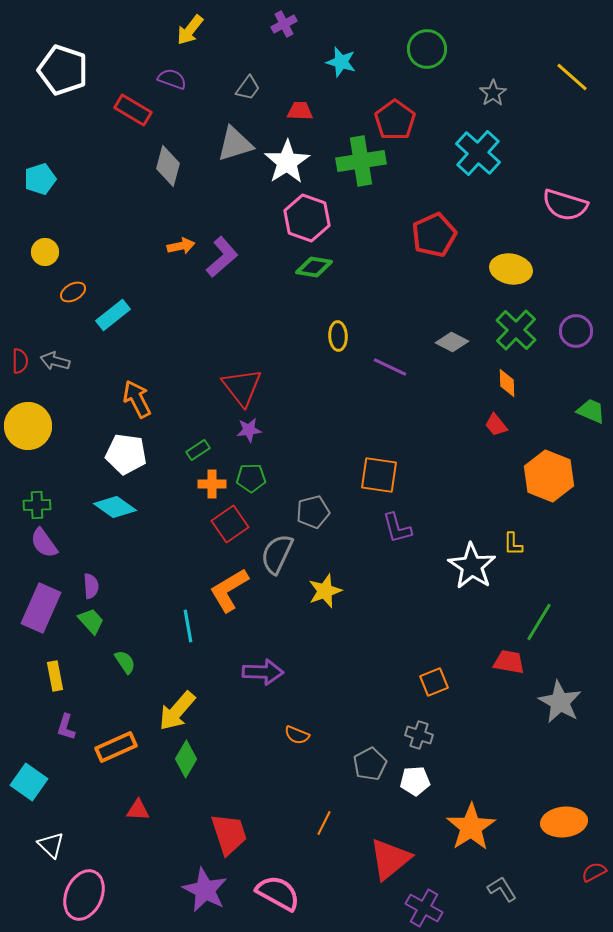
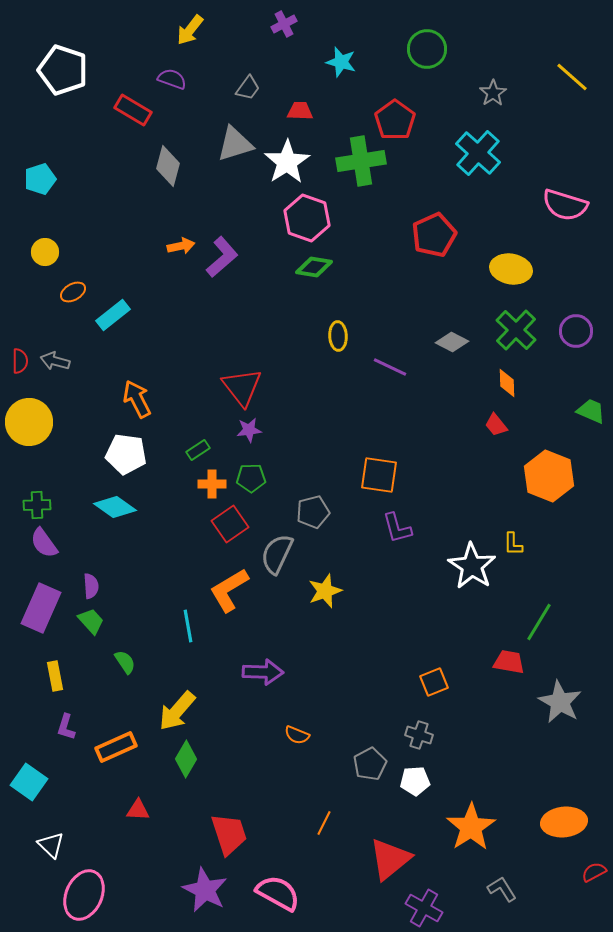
yellow circle at (28, 426): moved 1 px right, 4 px up
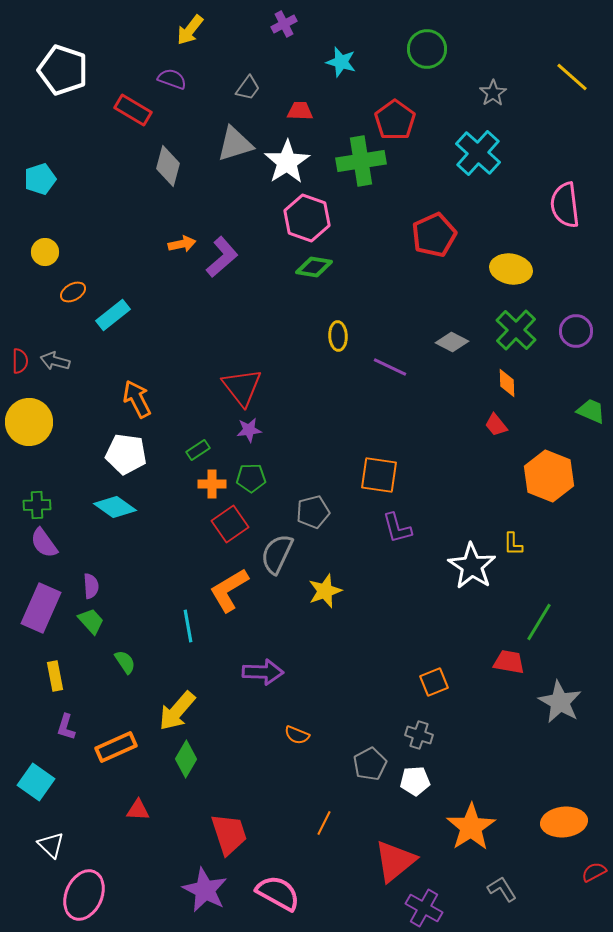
pink semicircle at (565, 205): rotated 66 degrees clockwise
orange arrow at (181, 246): moved 1 px right, 2 px up
cyan square at (29, 782): moved 7 px right
red triangle at (390, 859): moved 5 px right, 2 px down
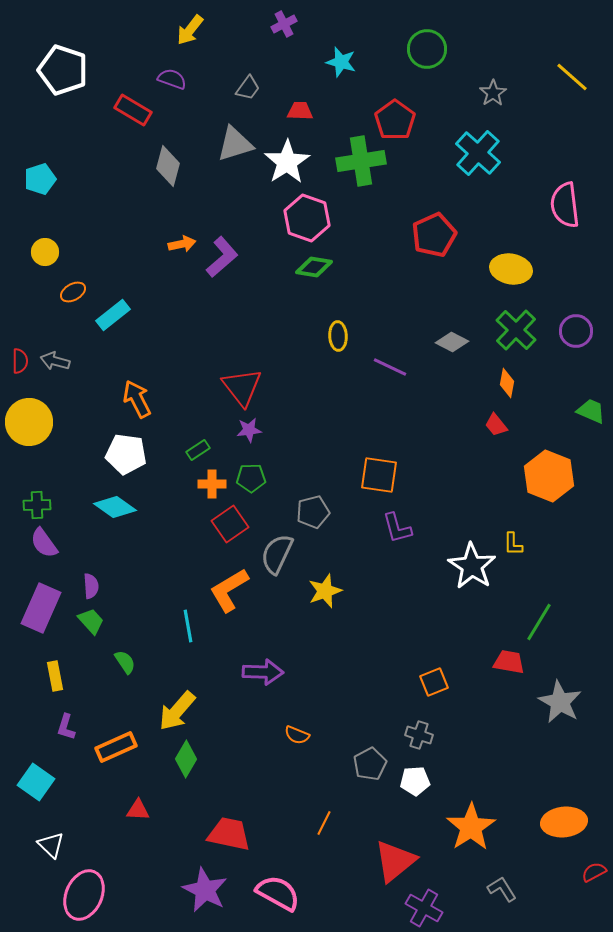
orange diamond at (507, 383): rotated 12 degrees clockwise
red trapezoid at (229, 834): rotated 60 degrees counterclockwise
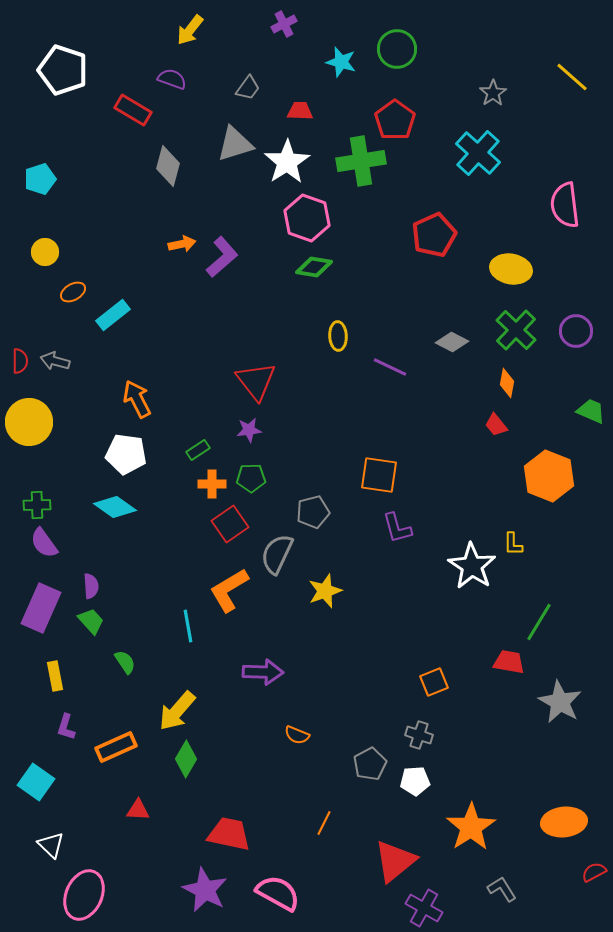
green circle at (427, 49): moved 30 px left
red triangle at (242, 387): moved 14 px right, 6 px up
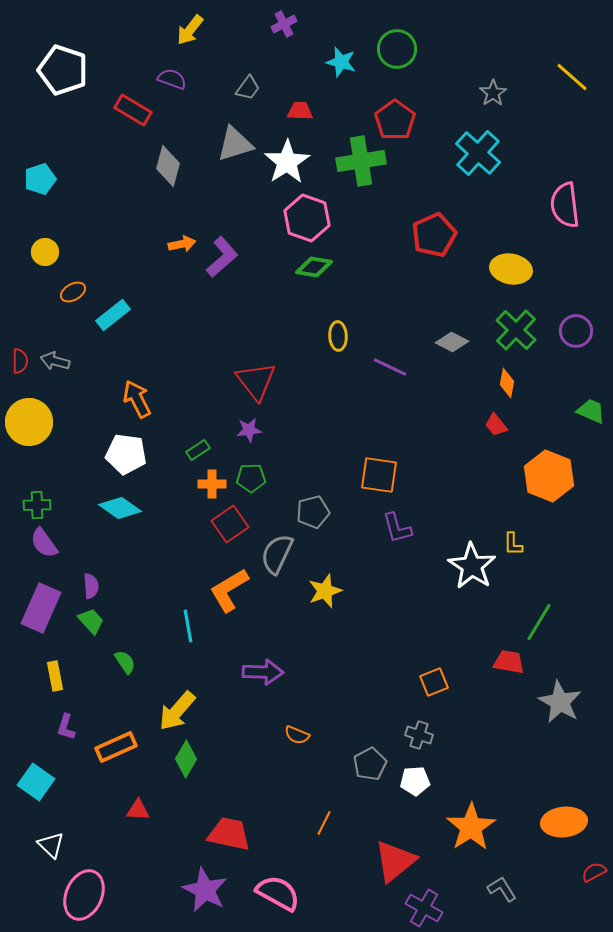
cyan diamond at (115, 507): moved 5 px right, 1 px down
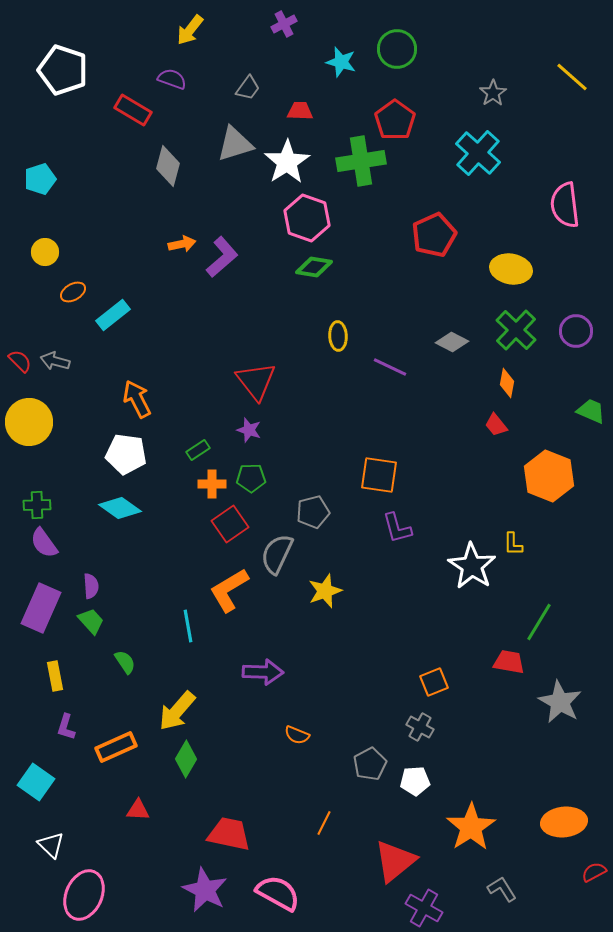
red semicircle at (20, 361): rotated 45 degrees counterclockwise
purple star at (249, 430): rotated 25 degrees clockwise
gray cross at (419, 735): moved 1 px right, 8 px up; rotated 12 degrees clockwise
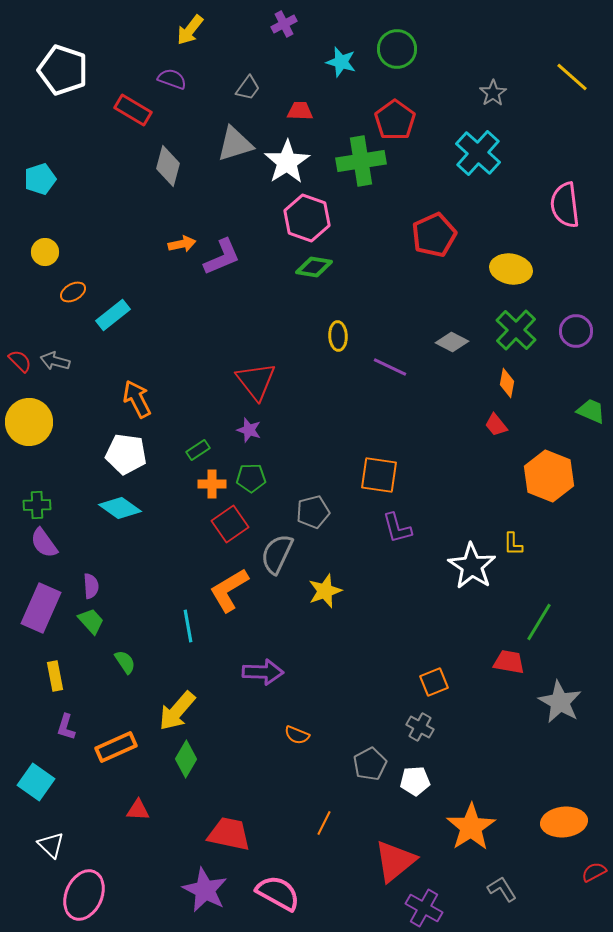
purple L-shape at (222, 257): rotated 18 degrees clockwise
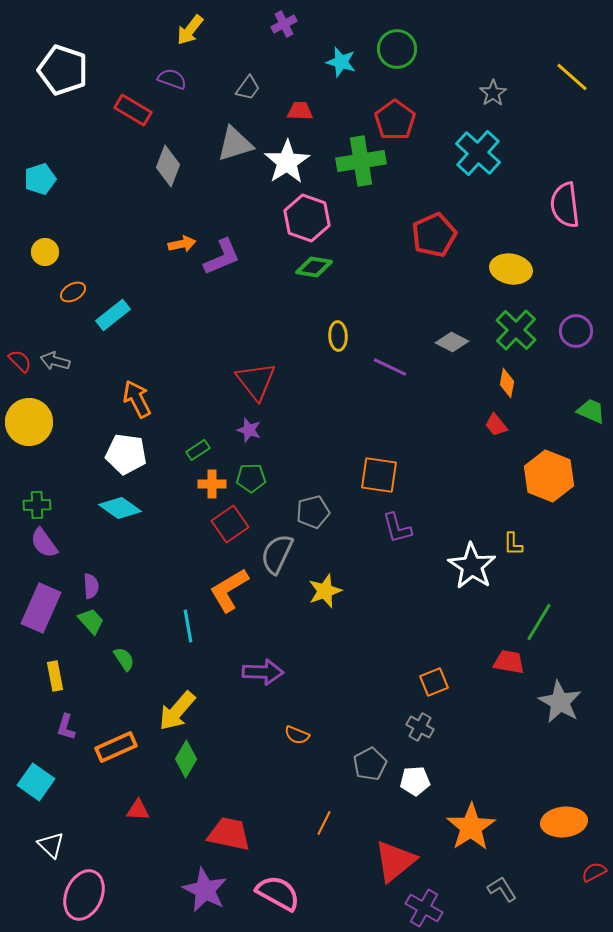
gray diamond at (168, 166): rotated 6 degrees clockwise
green semicircle at (125, 662): moved 1 px left, 3 px up
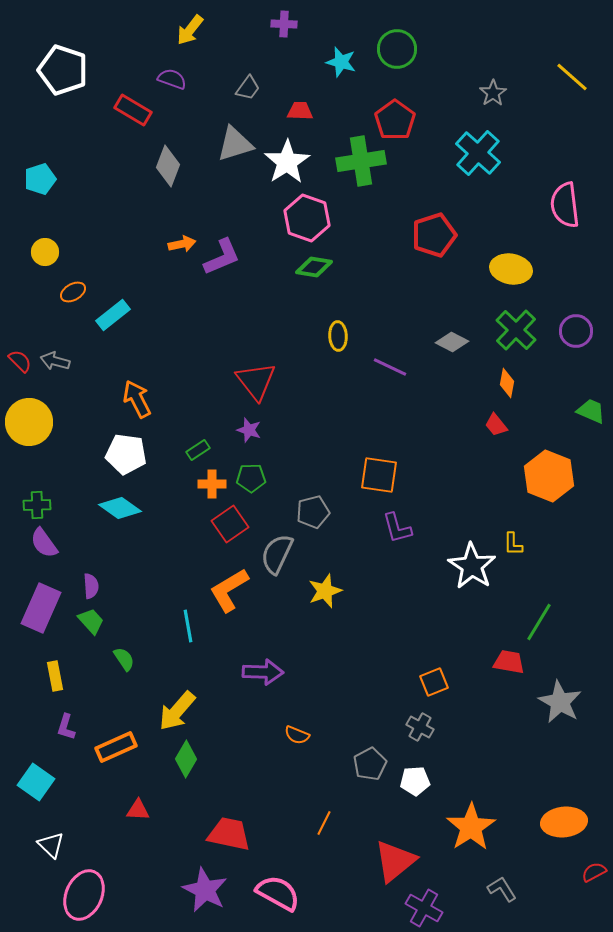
purple cross at (284, 24): rotated 30 degrees clockwise
red pentagon at (434, 235): rotated 6 degrees clockwise
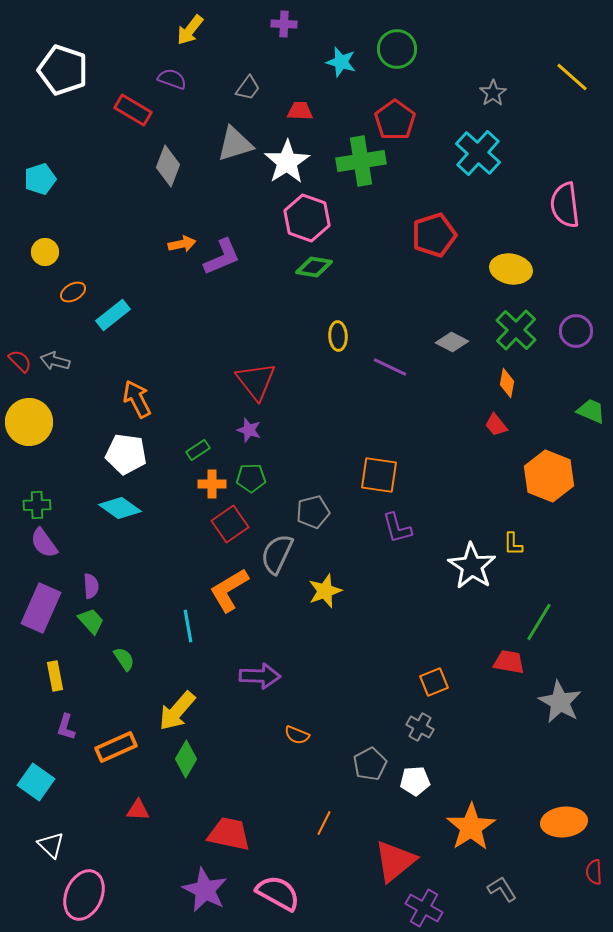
purple arrow at (263, 672): moved 3 px left, 4 px down
red semicircle at (594, 872): rotated 65 degrees counterclockwise
